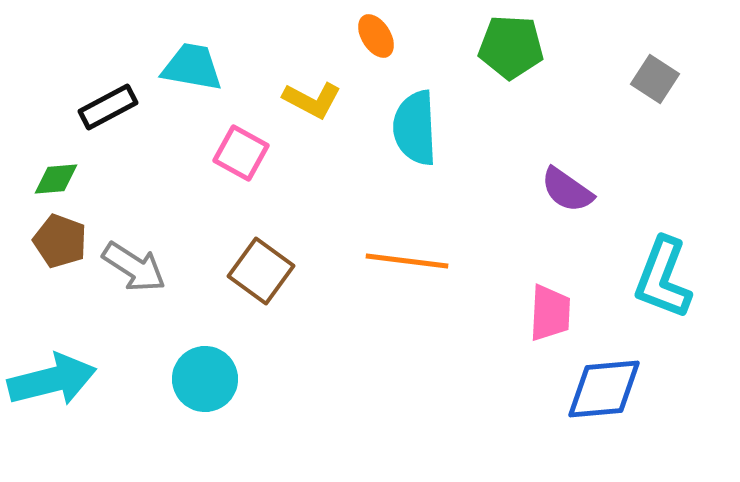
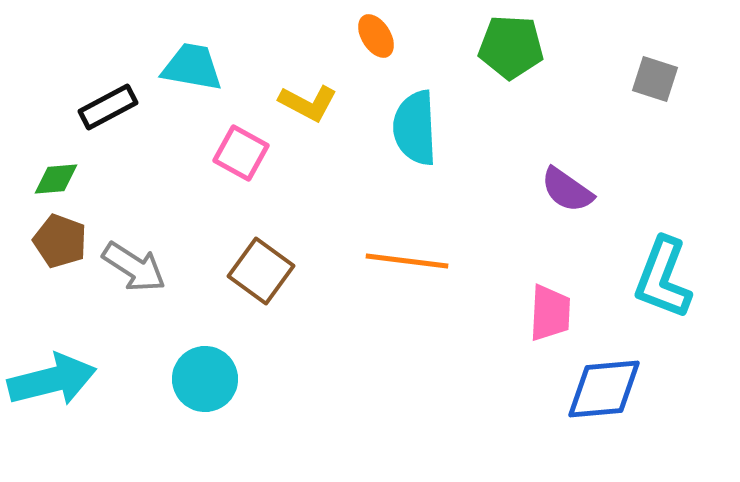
gray square: rotated 15 degrees counterclockwise
yellow L-shape: moved 4 px left, 3 px down
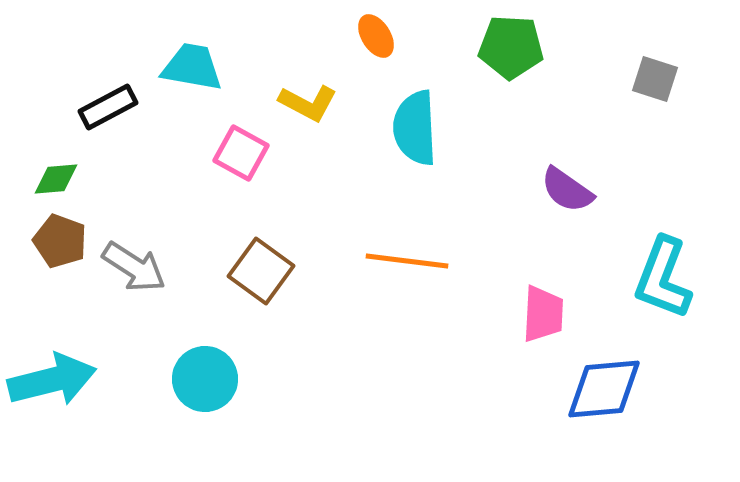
pink trapezoid: moved 7 px left, 1 px down
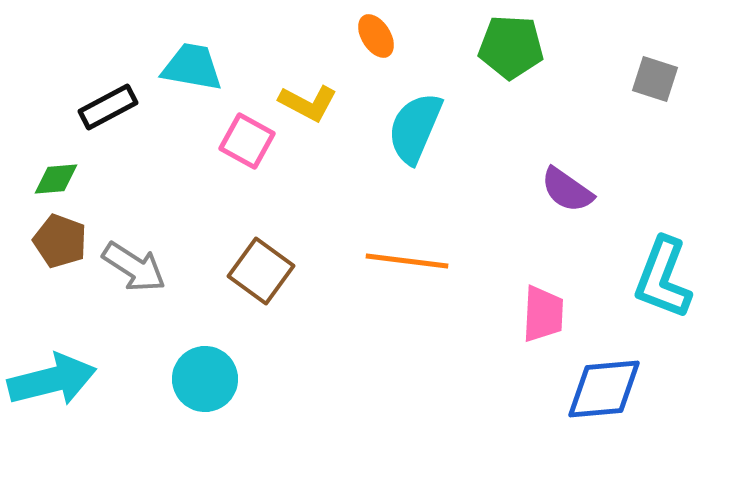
cyan semicircle: rotated 26 degrees clockwise
pink square: moved 6 px right, 12 px up
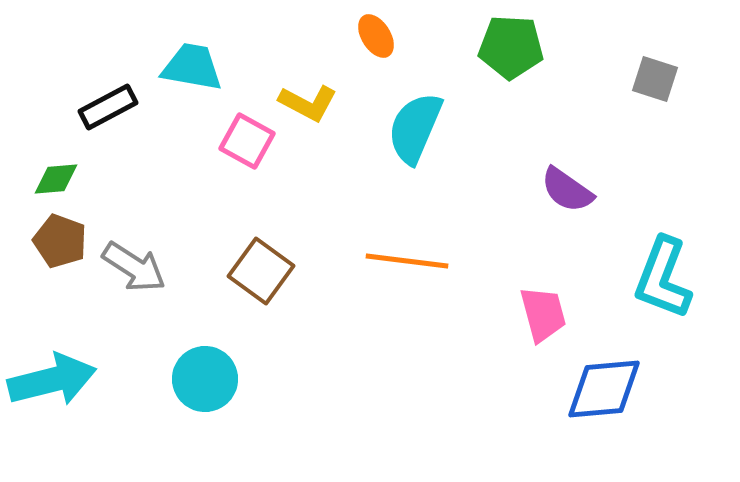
pink trapezoid: rotated 18 degrees counterclockwise
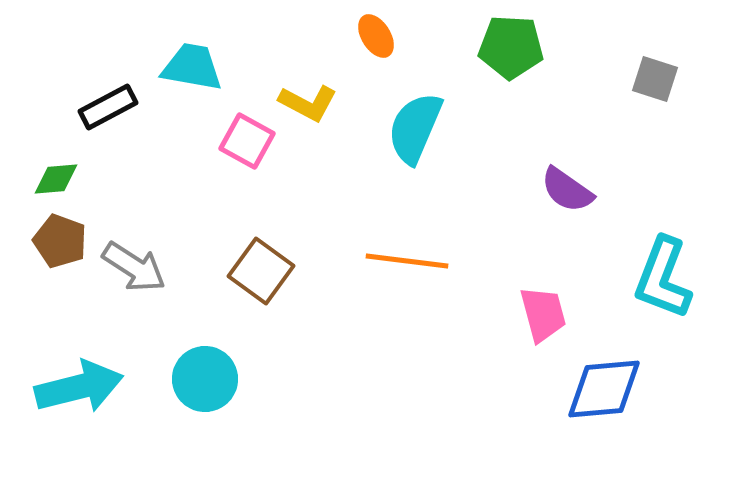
cyan arrow: moved 27 px right, 7 px down
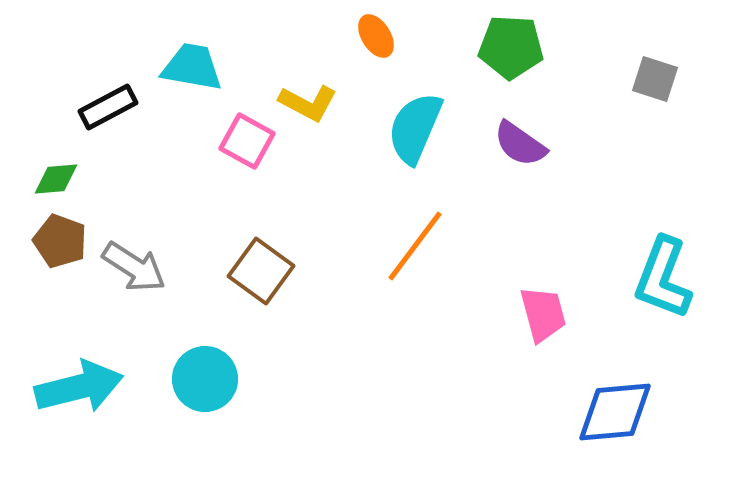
purple semicircle: moved 47 px left, 46 px up
orange line: moved 8 px right, 15 px up; rotated 60 degrees counterclockwise
blue diamond: moved 11 px right, 23 px down
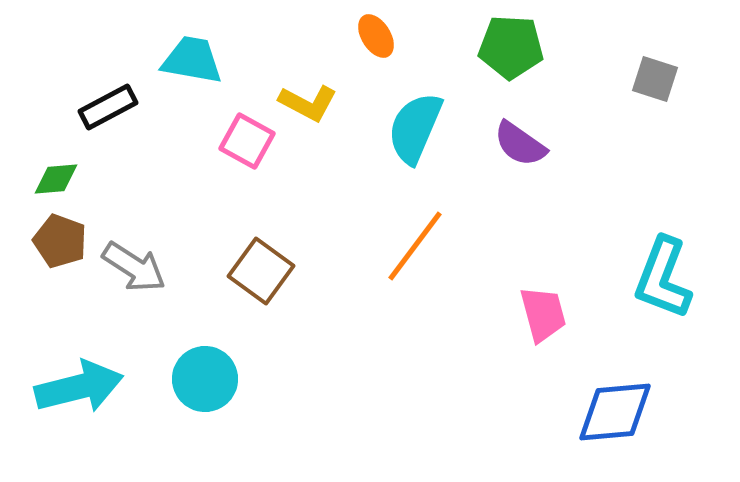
cyan trapezoid: moved 7 px up
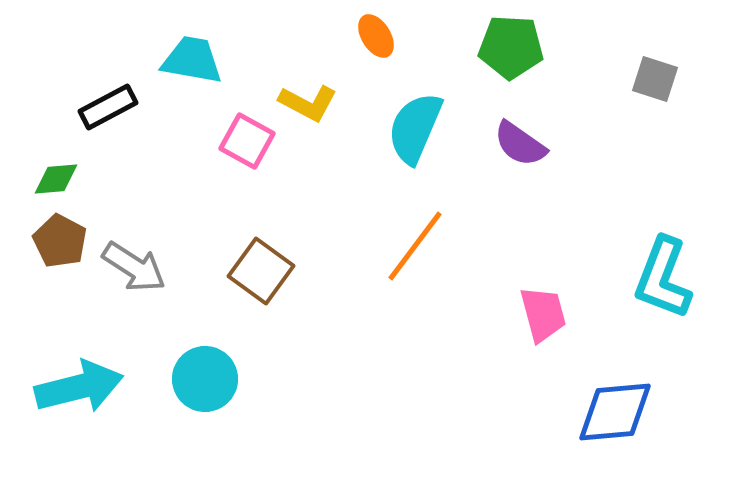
brown pentagon: rotated 8 degrees clockwise
